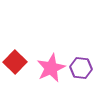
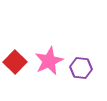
pink star: moved 2 px left, 7 px up
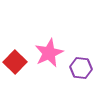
pink star: moved 8 px up
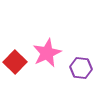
pink star: moved 2 px left
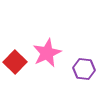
purple hexagon: moved 3 px right, 1 px down
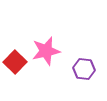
pink star: moved 1 px left, 2 px up; rotated 12 degrees clockwise
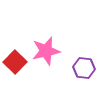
purple hexagon: moved 1 px up
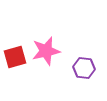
red square: moved 5 px up; rotated 30 degrees clockwise
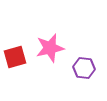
pink star: moved 4 px right, 3 px up
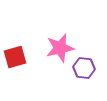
pink star: moved 10 px right
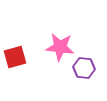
pink star: moved 1 px up; rotated 20 degrees clockwise
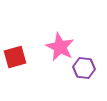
pink star: rotated 20 degrees clockwise
